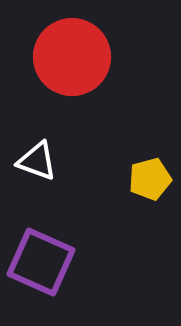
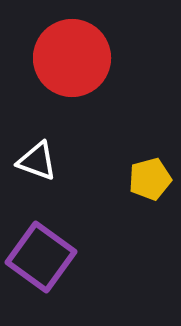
red circle: moved 1 px down
purple square: moved 5 px up; rotated 12 degrees clockwise
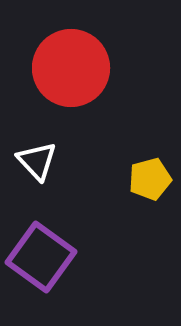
red circle: moved 1 px left, 10 px down
white triangle: rotated 27 degrees clockwise
